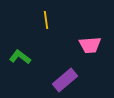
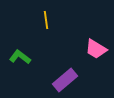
pink trapezoid: moved 6 px right, 4 px down; rotated 35 degrees clockwise
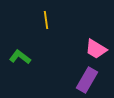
purple rectangle: moved 22 px right; rotated 20 degrees counterclockwise
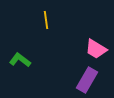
green L-shape: moved 3 px down
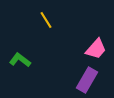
yellow line: rotated 24 degrees counterclockwise
pink trapezoid: rotated 80 degrees counterclockwise
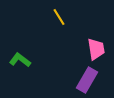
yellow line: moved 13 px right, 3 px up
pink trapezoid: rotated 50 degrees counterclockwise
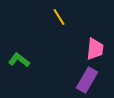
pink trapezoid: moved 1 px left; rotated 15 degrees clockwise
green L-shape: moved 1 px left
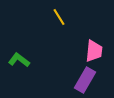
pink trapezoid: moved 1 px left, 2 px down
purple rectangle: moved 2 px left
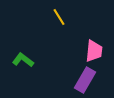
green L-shape: moved 4 px right
